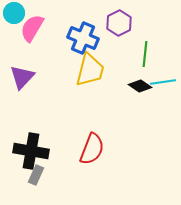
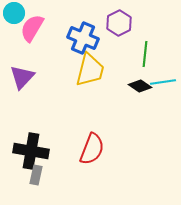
gray rectangle: rotated 12 degrees counterclockwise
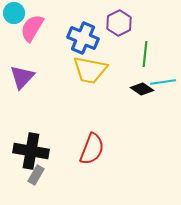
yellow trapezoid: rotated 87 degrees clockwise
black diamond: moved 2 px right, 3 px down
gray rectangle: rotated 18 degrees clockwise
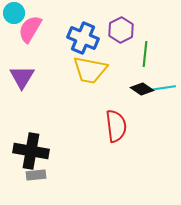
purple hexagon: moved 2 px right, 7 px down
pink semicircle: moved 2 px left, 1 px down
purple triangle: rotated 12 degrees counterclockwise
cyan line: moved 6 px down
red semicircle: moved 24 px right, 23 px up; rotated 28 degrees counterclockwise
gray rectangle: rotated 54 degrees clockwise
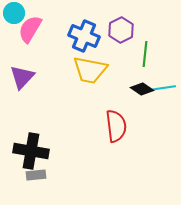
blue cross: moved 1 px right, 2 px up
purple triangle: rotated 12 degrees clockwise
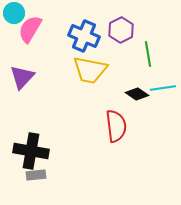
green line: moved 3 px right; rotated 15 degrees counterclockwise
black diamond: moved 5 px left, 5 px down
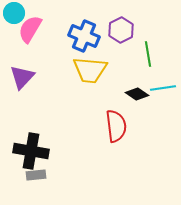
yellow trapezoid: rotated 6 degrees counterclockwise
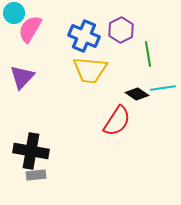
red semicircle: moved 1 px right, 5 px up; rotated 40 degrees clockwise
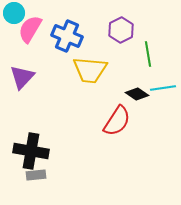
blue cross: moved 17 px left
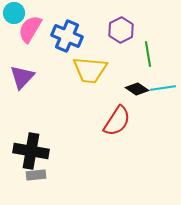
black diamond: moved 5 px up
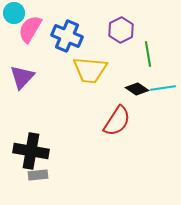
gray rectangle: moved 2 px right
